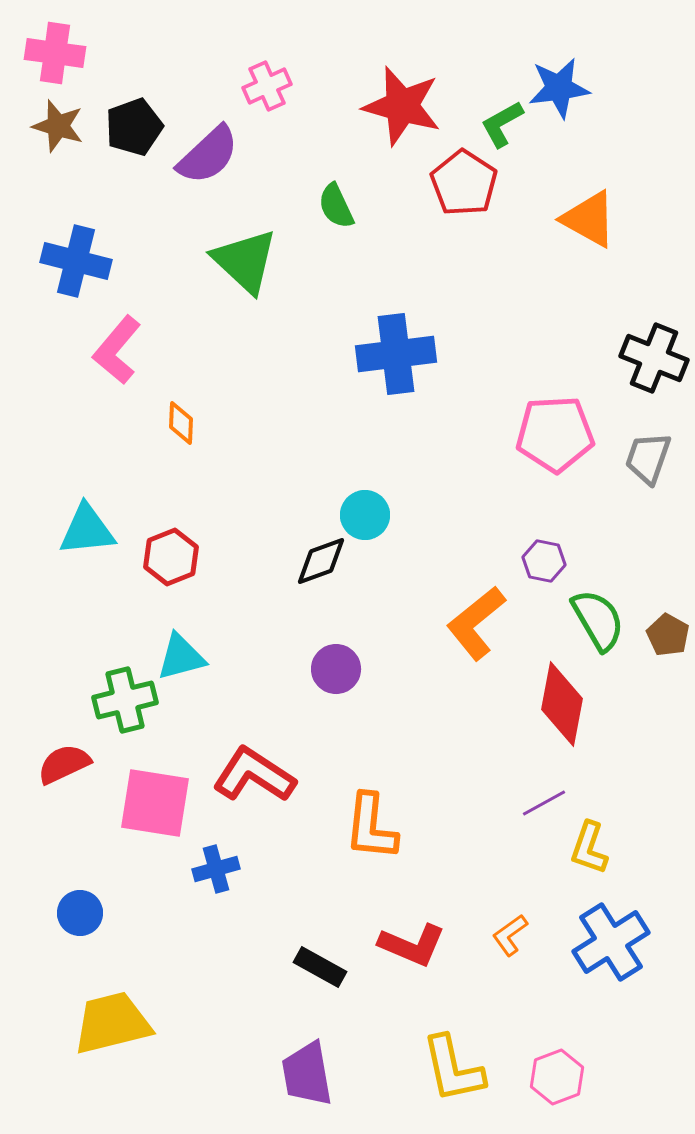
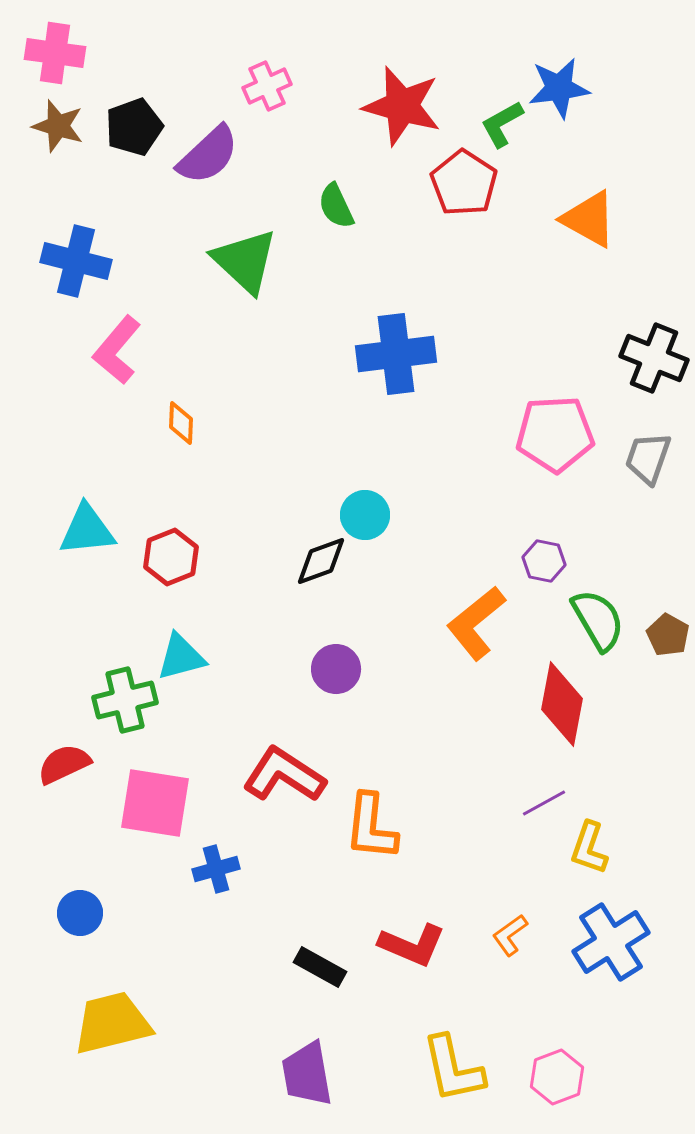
red L-shape at (254, 775): moved 30 px right
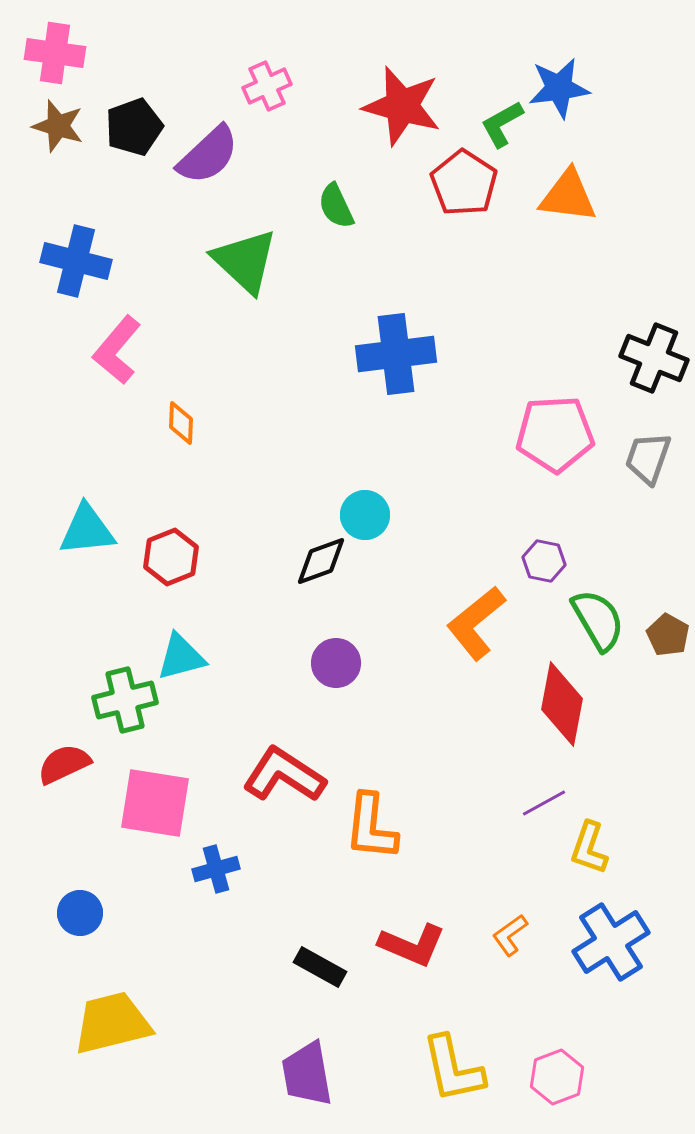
orange triangle at (589, 219): moved 21 px left, 23 px up; rotated 22 degrees counterclockwise
purple circle at (336, 669): moved 6 px up
